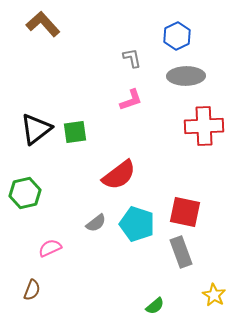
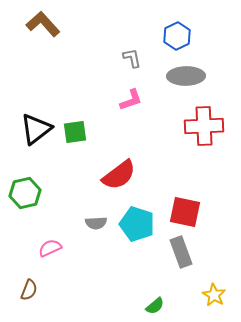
gray semicircle: rotated 35 degrees clockwise
brown semicircle: moved 3 px left
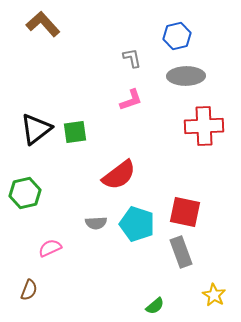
blue hexagon: rotated 12 degrees clockwise
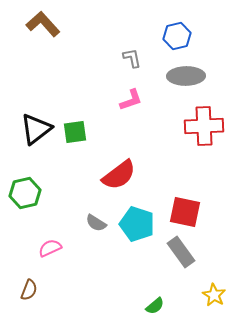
gray semicircle: rotated 35 degrees clockwise
gray rectangle: rotated 16 degrees counterclockwise
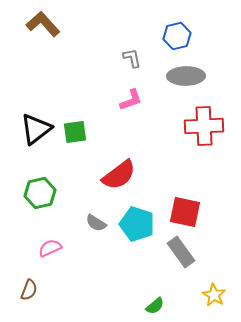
green hexagon: moved 15 px right
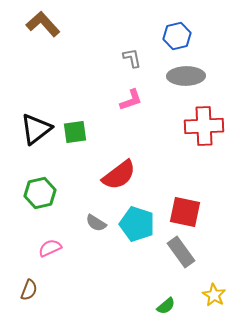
green semicircle: moved 11 px right
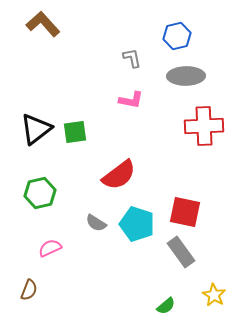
pink L-shape: rotated 30 degrees clockwise
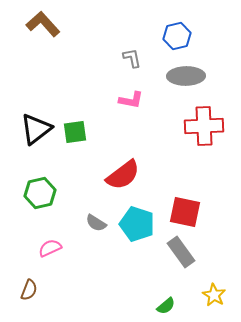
red semicircle: moved 4 px right
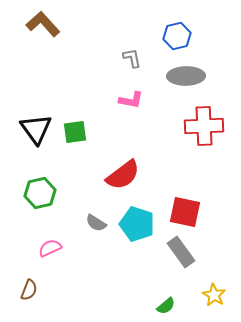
black triangle: rotated 28 degrees counterclockwise
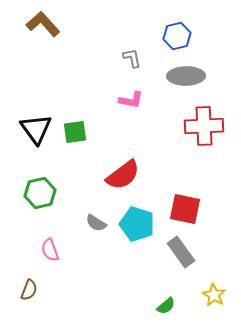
red square: moved 3 px up
pink semicircle: moved 2 px down; rotated 85 degrees counterclockwise
